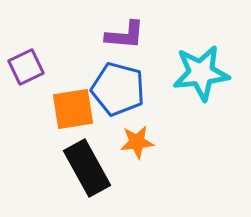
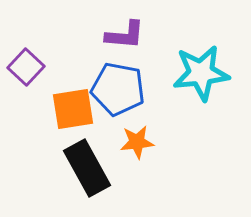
purple square: rotated 21 degrees counterclockwise
blue pentagon: rotated 4 degrees counterclockwise
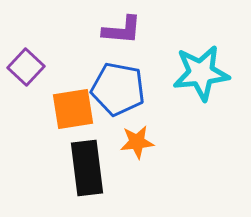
purple L-shape: moved 3 px left, 5 px up
black rectangle: rotated 22 degrees clockwise
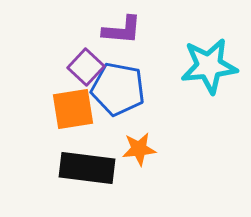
purple square: moved 60 px right
cyan star: moved 8 px right, 7 px up
orange star: moved 2 px right, 7 px down
black rectangle: rotated 76 degrees counterclockwise
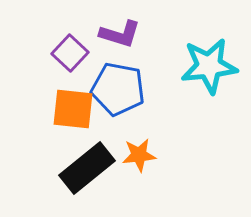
purple L-shape: moved 2 px left, 4 px down; rotated 12 degrees clockwise
purple square: moved 16 px left, 14 px up
orange square: rotated 15 degrees clockwise
orange star: moved 6 px down
black rectangle: rotated 46 degrees counterclockwise
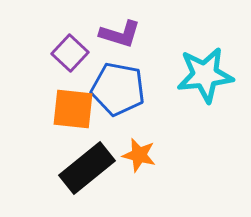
cyan star: moved 4 px left, 9 px down
orange star: rotated 20 degrees clockwise
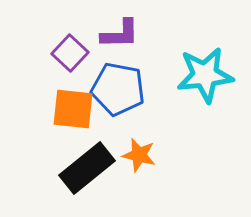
purple L-shape: rotated 18 degrees counterclockwise
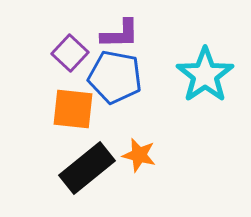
cyan star: rotated 28 degrees counterclockwise
blue pentagon: moved 3 px left, 12 px up
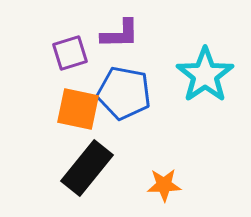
purple square: rotated 30 degrees clockwise
blue pentagon: moved 9 px right, 16 px down
orange square: moved 5 px right; rotated 6 degrees clockwise
orange star: moved 25 px right, 30 px down; rotated 16 degrees counterclockwise
black rectangle: rotated 12 degrees counterclockwise
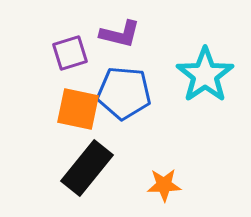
purple L-shape: rotated 15 degrees clockwise
blue pentagon: rotated 6 degrees counterclockwise
